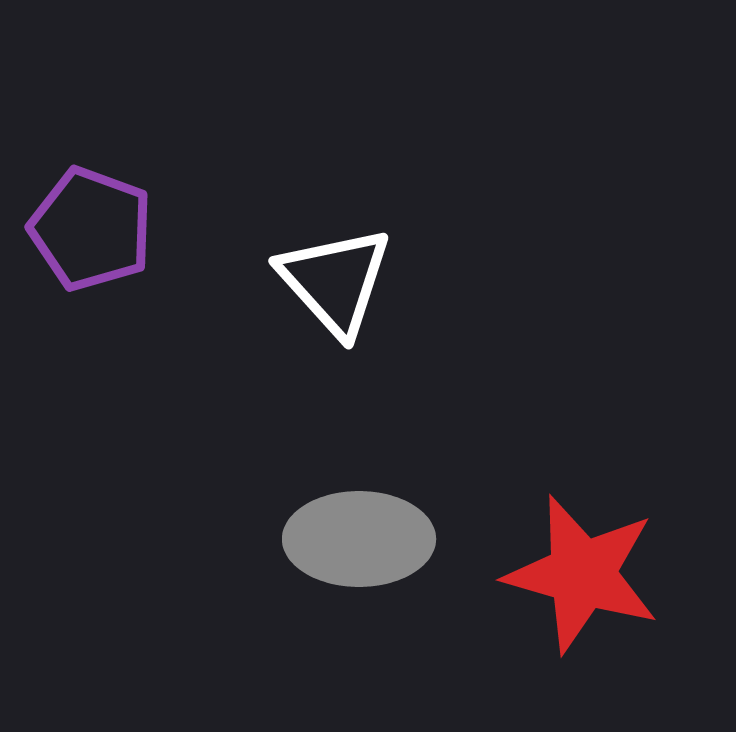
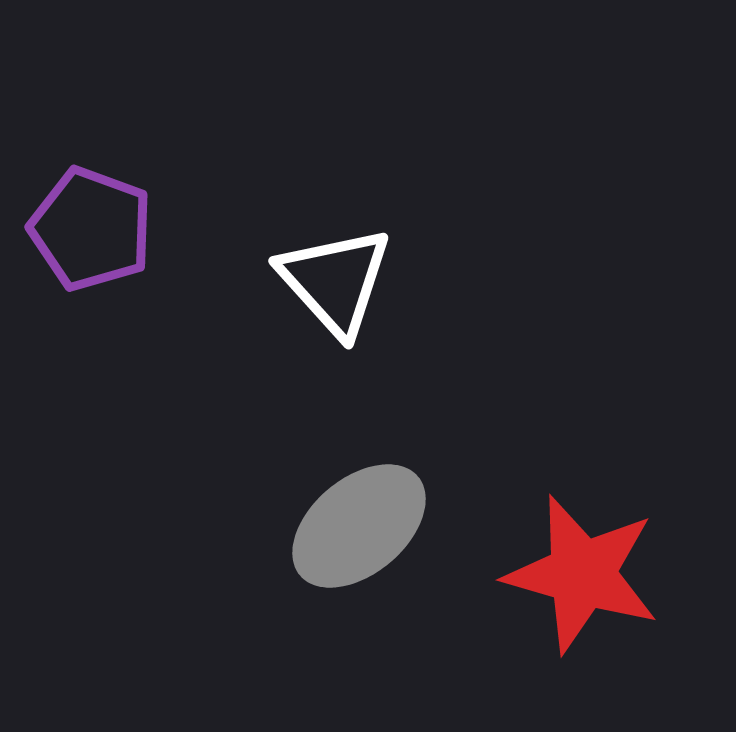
gray ellipse: moved 13 px up; rotated 40 degrees counterclockwise
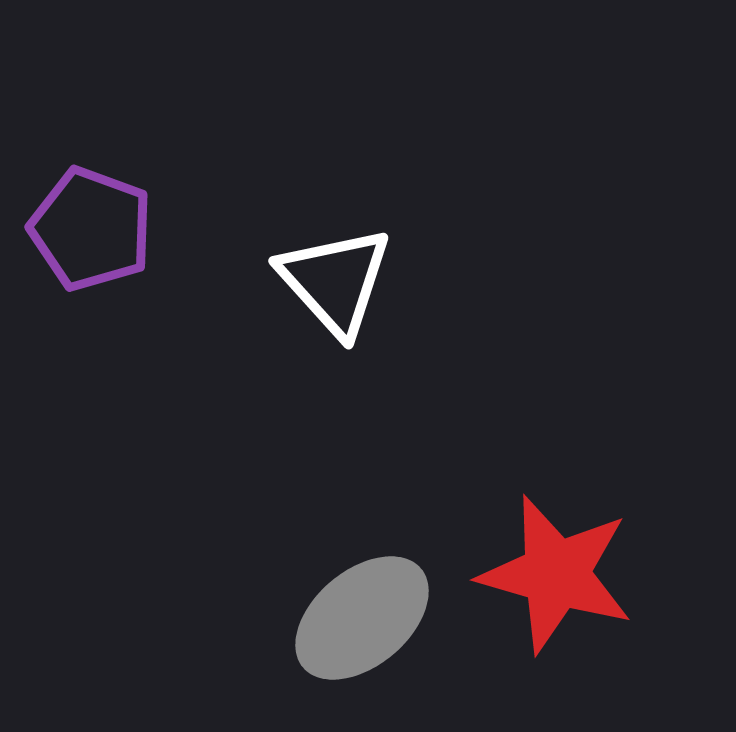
gray ellipse: moved 3 px right, 92 px down
red star: moved 26 px left
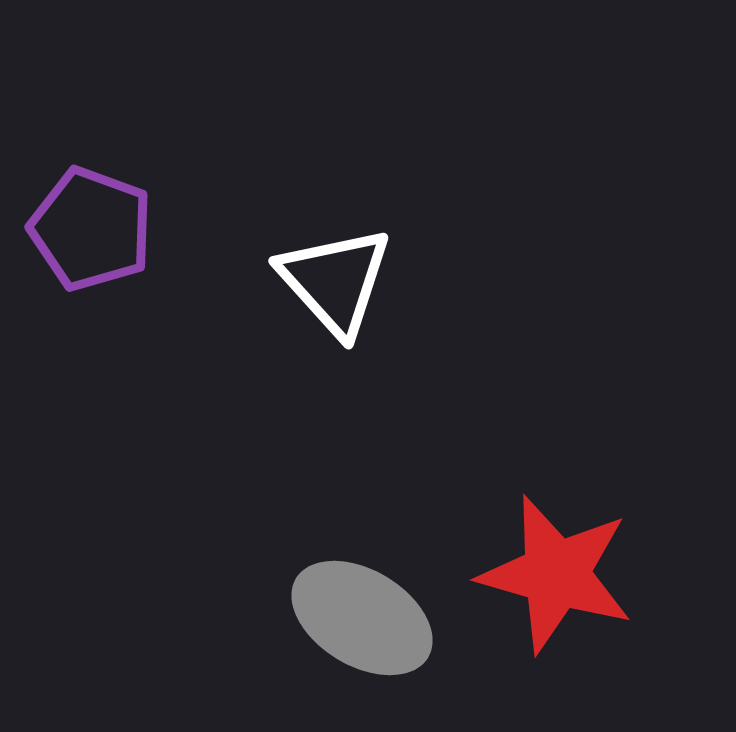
gray ellipse: rotated 71 degrees clockwise
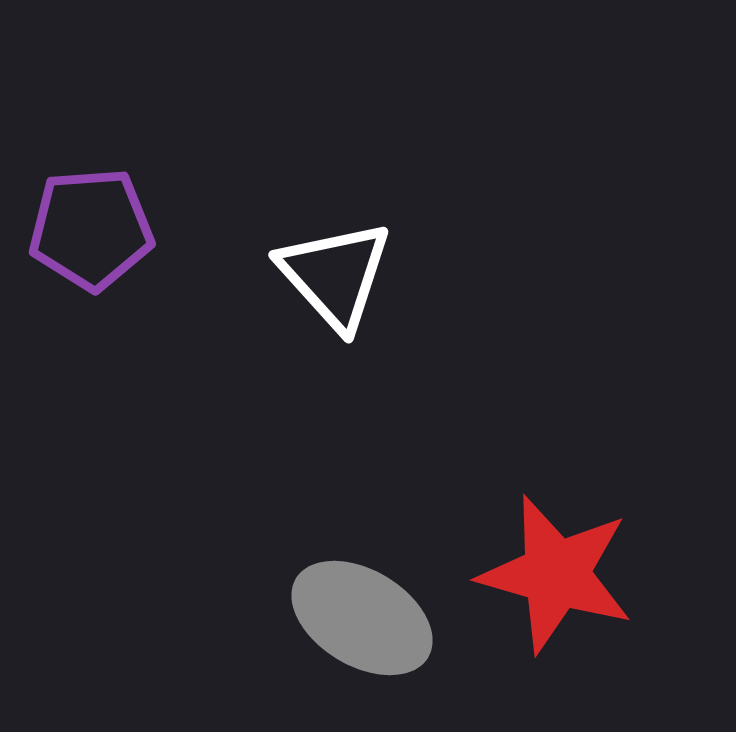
purple pentagon: rotated 24 degrees counterclockwise
white triangle: moved 6 px up
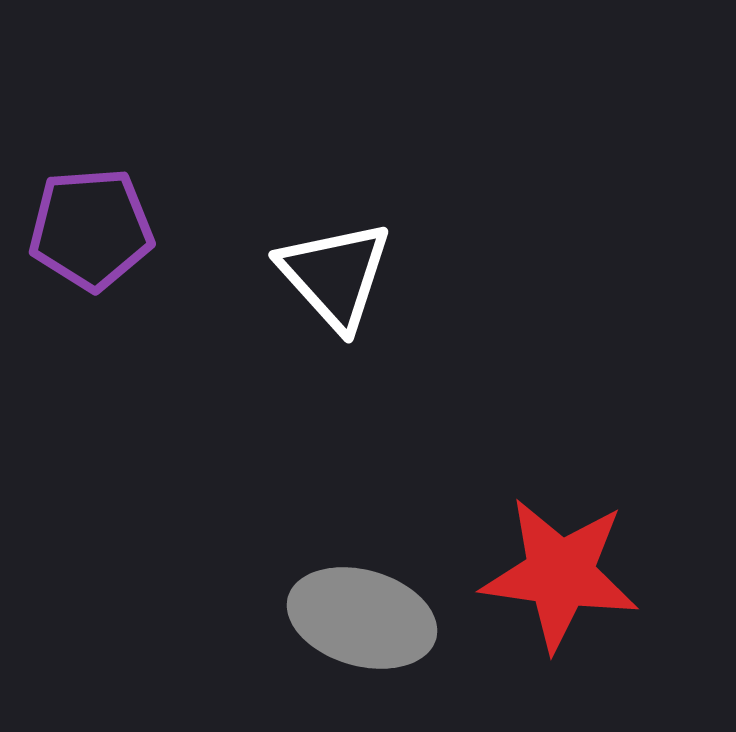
red star: moved 4 px right; rotated 8 degrees counterclockwise
gray ellipse: rotated 15 degrees counterclockwise
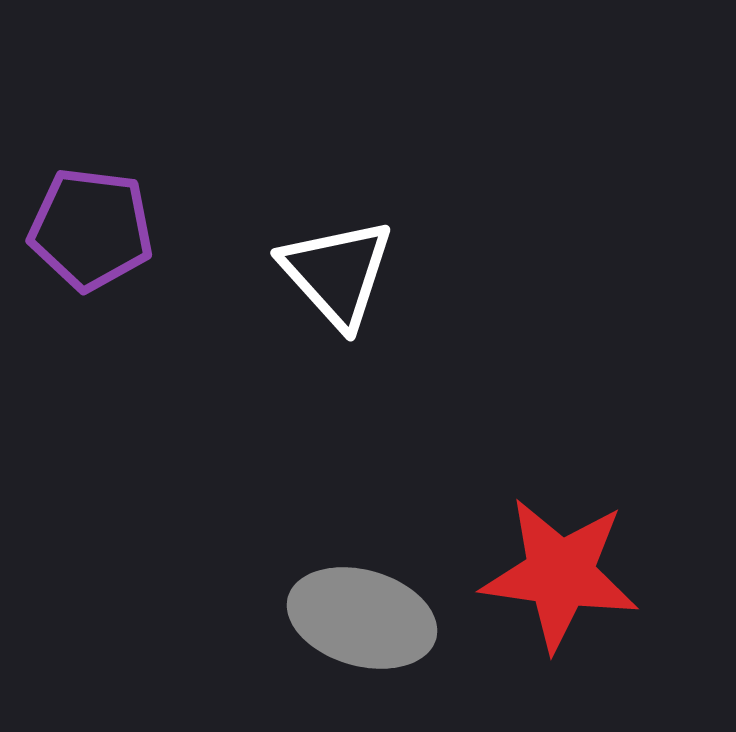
purple pentagon: rotated 11 degrees clockwise
white triangle: moved 2 px right, 2 px up
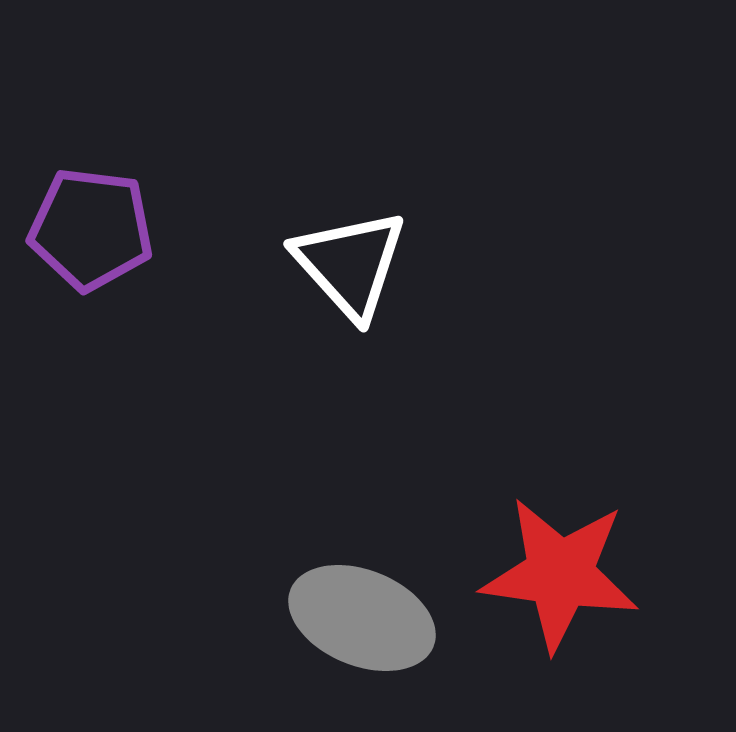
white triangle: moved 13 px right, 9 px up
gray ellipse: rotated 6 degrees clockwise
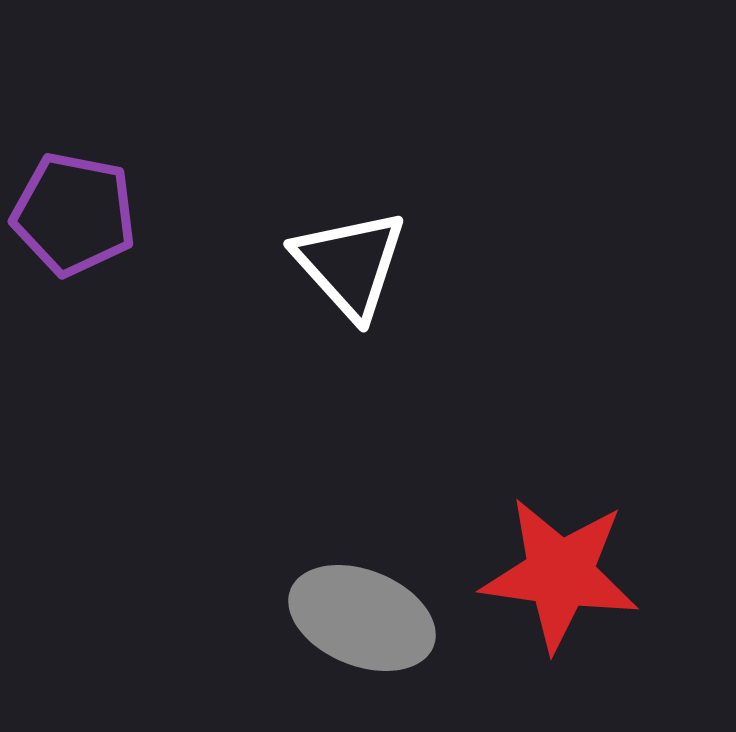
purple pentagon: moved 17 px left, 15 px up; rotated 4 degrees clockwise
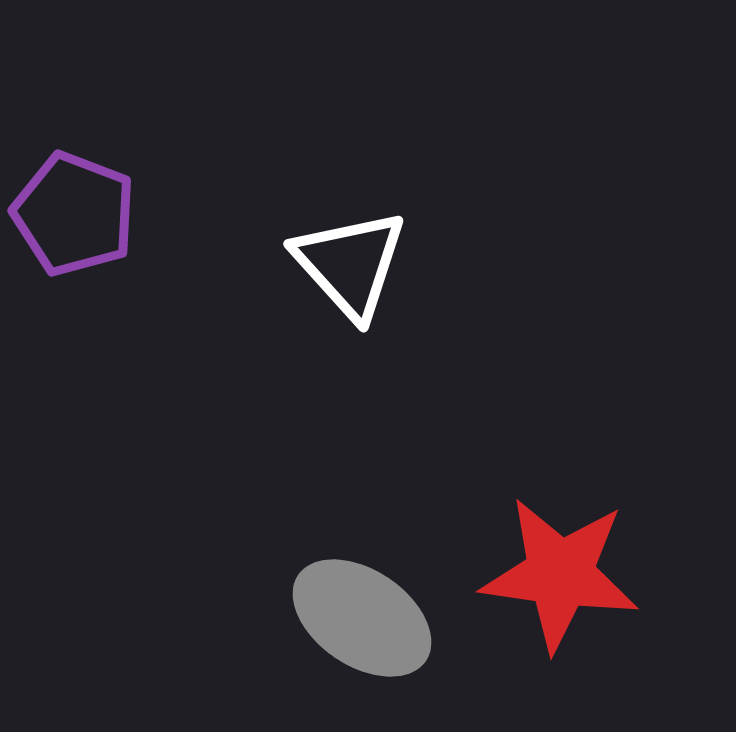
purple pentagon: rotated 10 degrees clockwise
gray ellipse: rotated 12 degrees clockwise
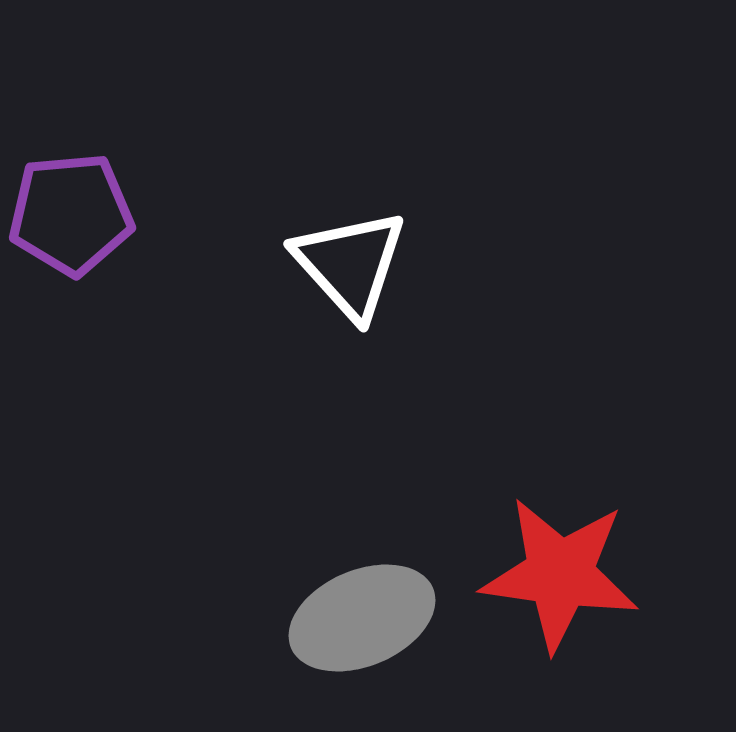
purple pentagon: moved 3 px left; rotated 26 degrees counterclockwise
gray ellipse: rotated 57 degrees counterclockwise
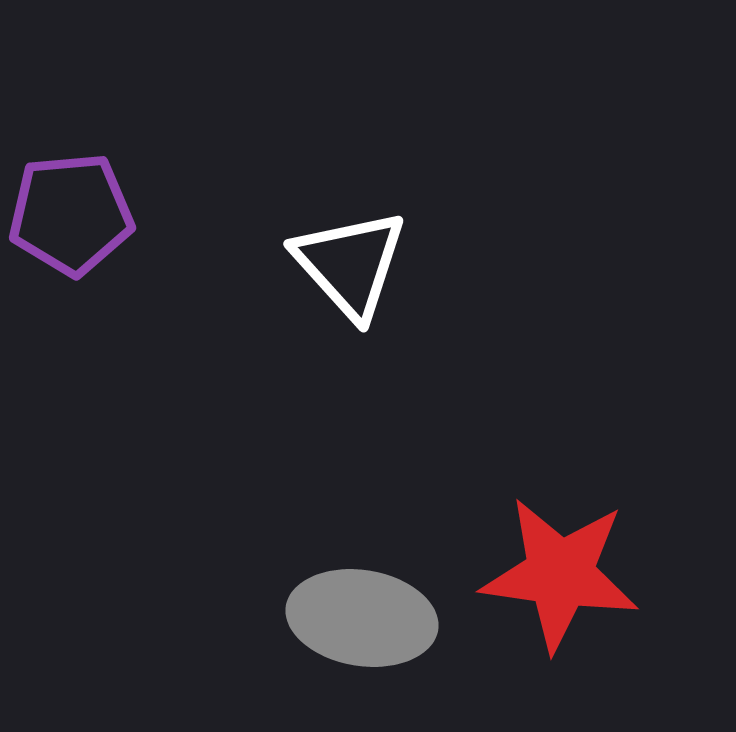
gray ellipse: rotated 32 degrees clockwise
